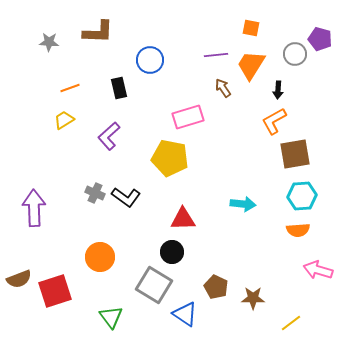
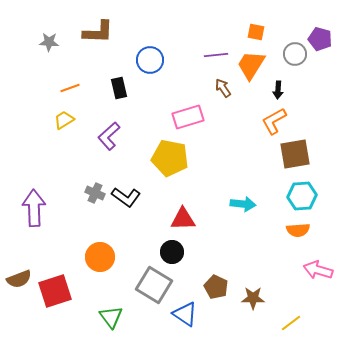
orange square: moved 5 px right, 4 px down
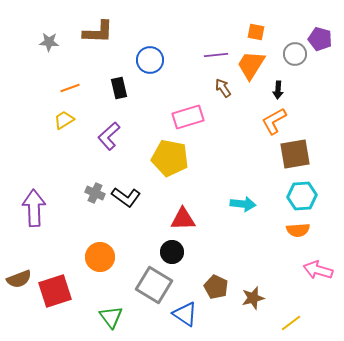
brown star: rotated 15 degrees counterclockwise
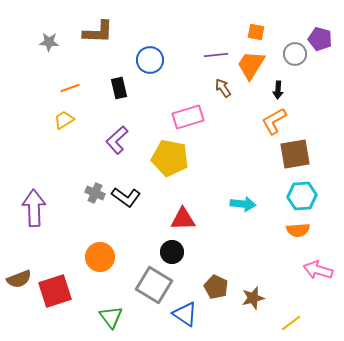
purple L-shape: moved 8 px right, 4 px down
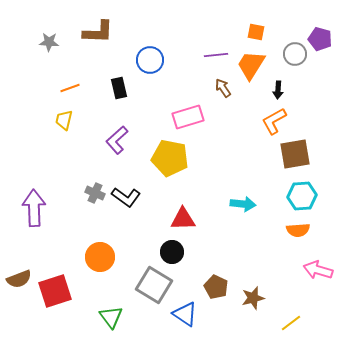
yellow trapezoid: rotated 45 degrees counterclockwise
